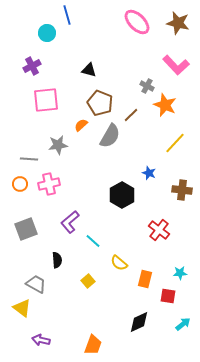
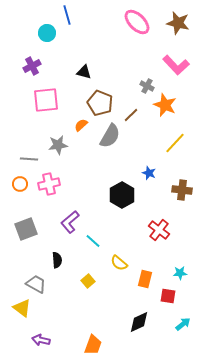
black triangle: moved 5 px left, 2 px down
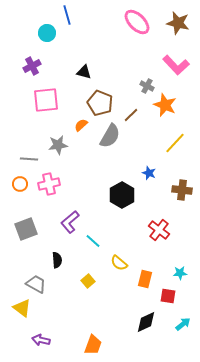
black diamond: moved 7 px right
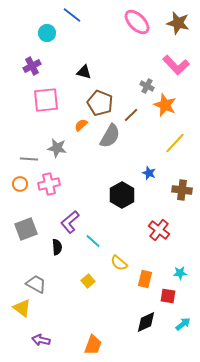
blue line: moved 5 px right; rotated 36 degrees counterclockwise
gray star: moved 1 px left, 3 px down; rotated 18 degrees clockwise
black semicircle: moved 13 px up
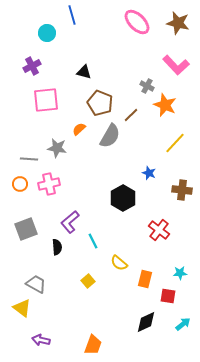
blue line: rotated 36 degrees clockwise
orange semicircle: moved 2 px left, 4 px down
black hexagon: moved 1 px right, 3 px down
cyan line: rotated 21 degrees clockwise
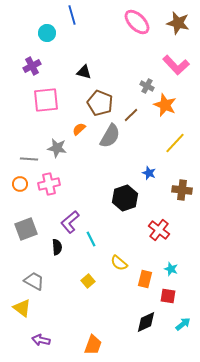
black hexagon: moved 2 px right; rotated 10 degrees clockwise
cyan line: moved 2 px left, 2 px up
cyan star: moved 9 px left, 4 px up; rotated 24 degrees clockwise
gray trapezoid: moved 2 px left, 3 px up
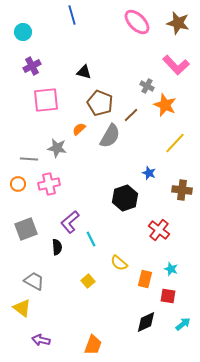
cyan circle: moved 24 px left, 1 px up
orange circle: moved 2 px left
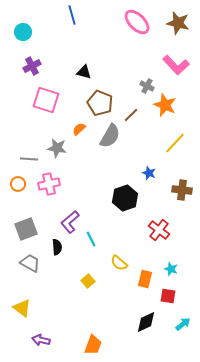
pink square: rotated 24 degrees clockwise
gray trapezoid: moved 4 px left, 18 px up
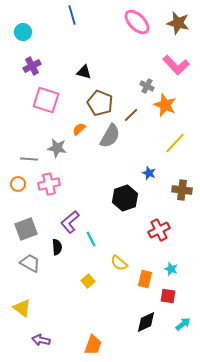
red cross: rotated 25 degrees clockwise
